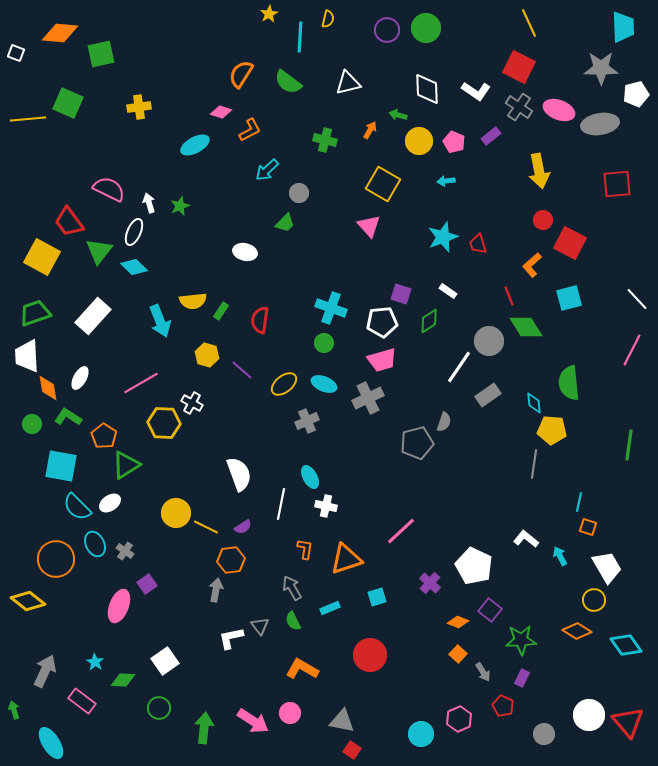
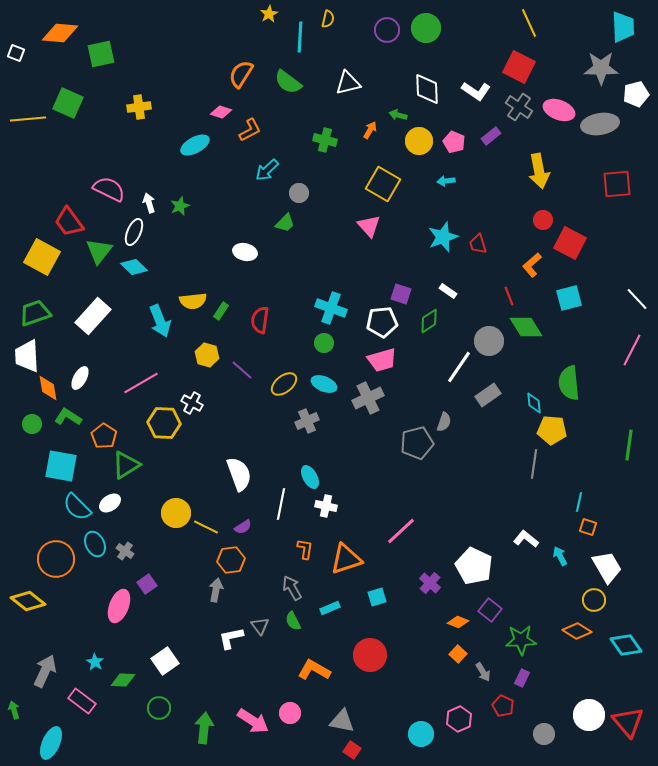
orange L-shape at (302, 669): moved 12 px right, 1 px down
cyan ellipse at (51, 743): rotated 56 degrees clockwise
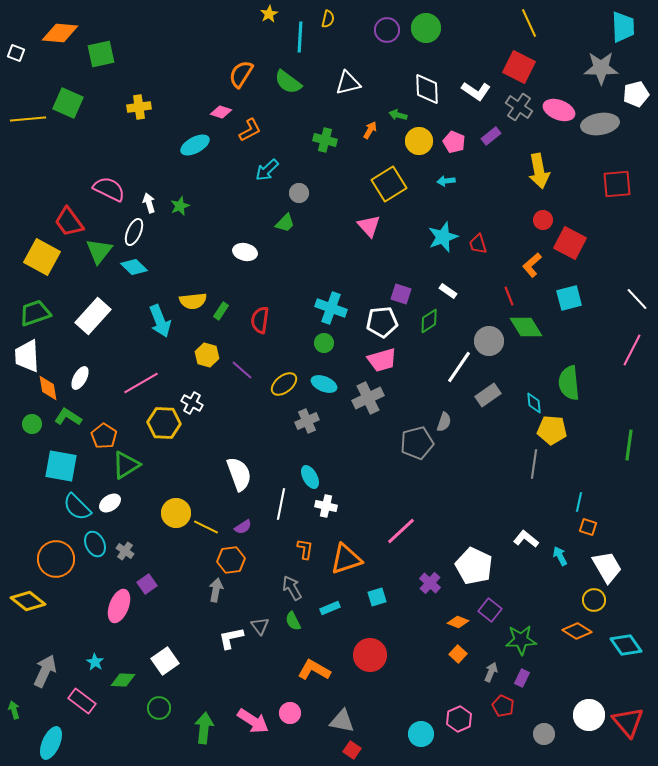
yellow square at (383, 184): moved 6 px right; rotated 28 degrees clockwise
gray arrow at (483, 672): moved 8 px right; rotated 126 degrees counterclockwise
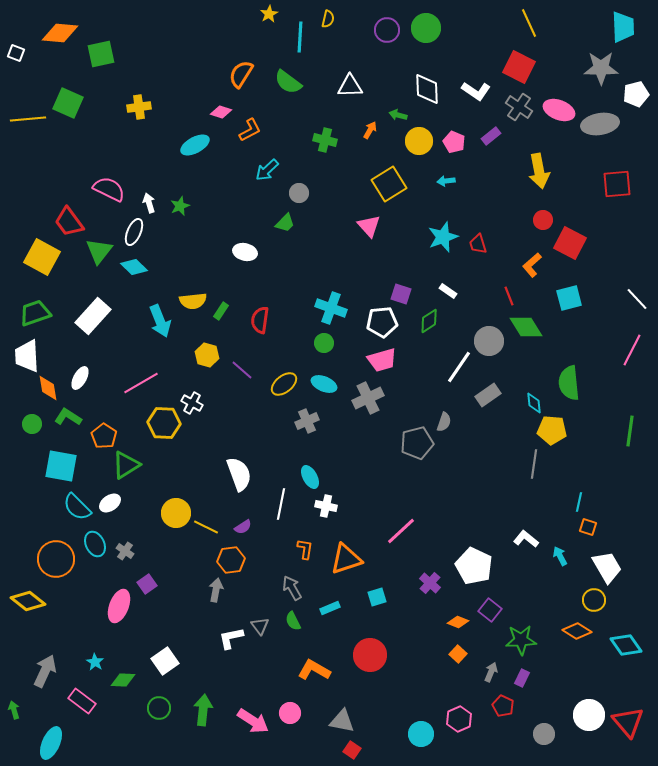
white triangle at (348, 83): moved 2 px right, 3 px down; rotated 12 degrees clockwise
green line at (629, 445): moved 1 px right, 14 px up
green arrow at (204, 728): moved 1 px left, 18 px up
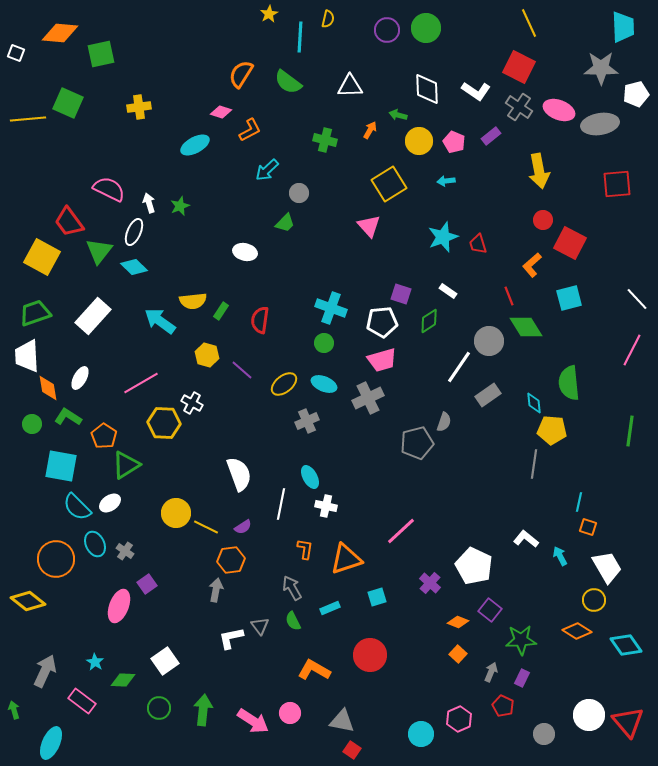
cyan arrow at (160, 321): rotated 148 degrees clockwise
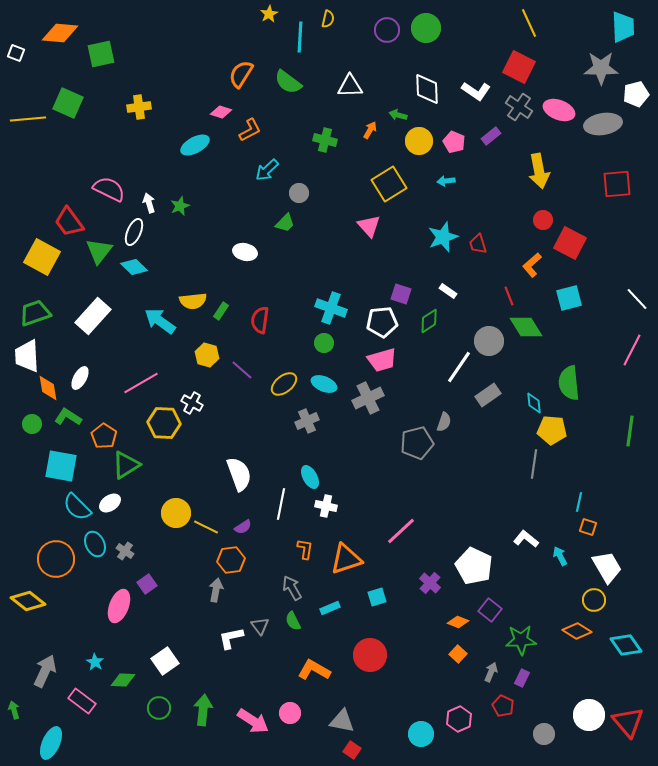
gray ellipse at (600, 124): moved 3 px right
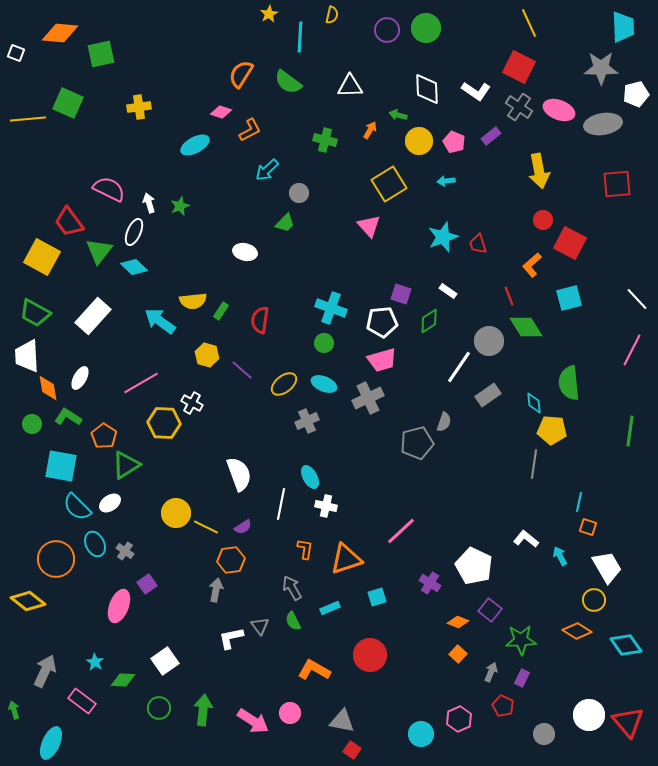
yellow semicircle at (328, 19): moved 4 px right, 4 px up
green trapezoid at (35, 313): rotated 132 degrees counterclockwise
purple cross at (430, 583): rotated 10 degrees counterclockwise
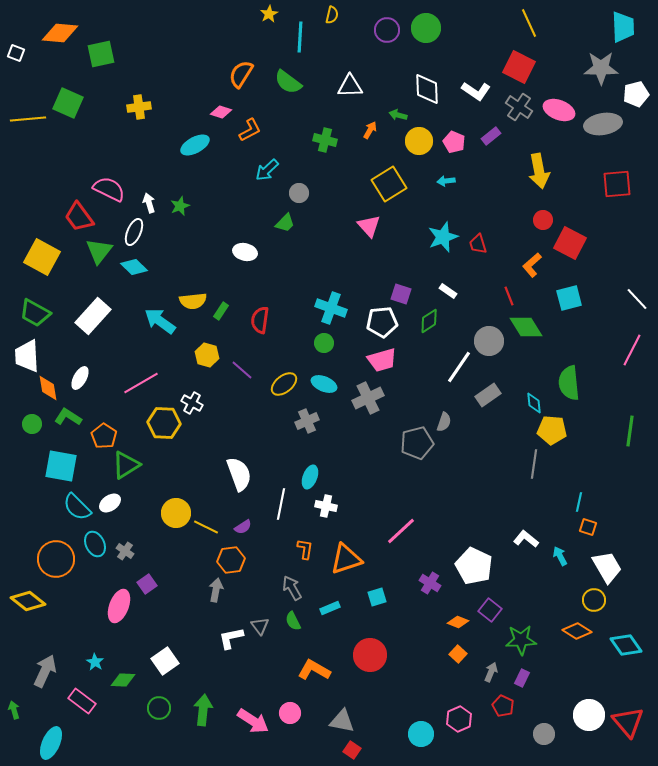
red trapezoid at (69, 222): moved 10 px right, 5 px up
cyan ellipse at (310, 477): rotated 50 degrees clockwise
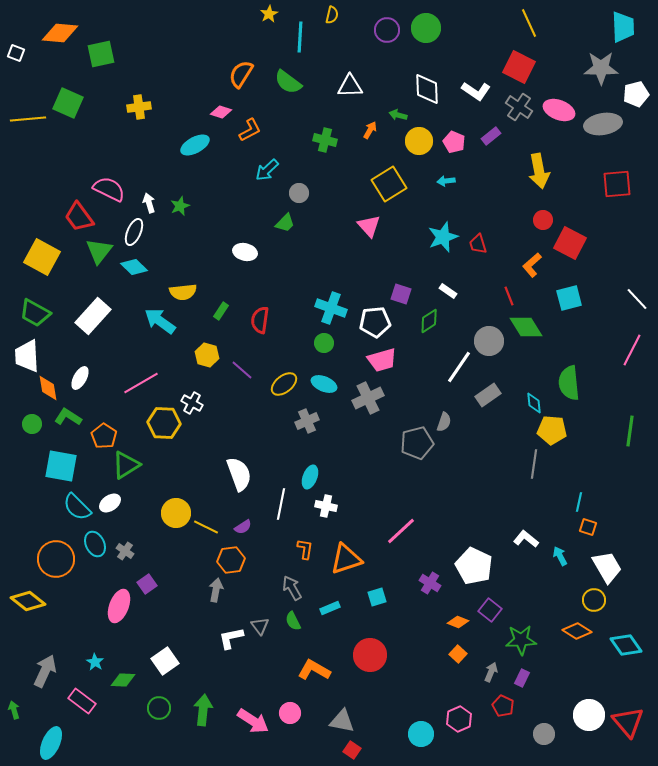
yellow semicircle at (193, 301): moved 10 px left, 9 px up
white pentagon at (382, 322): moved 7 px left
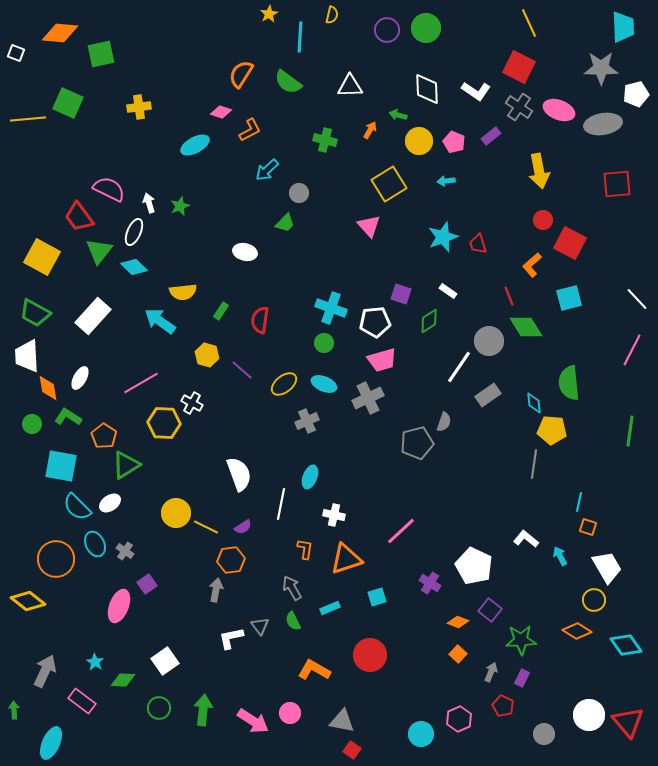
white cross at (326, 506): moved 8 px right, 9 px down
green arrow at (14, 710): rotated 12 degrees clockwise
